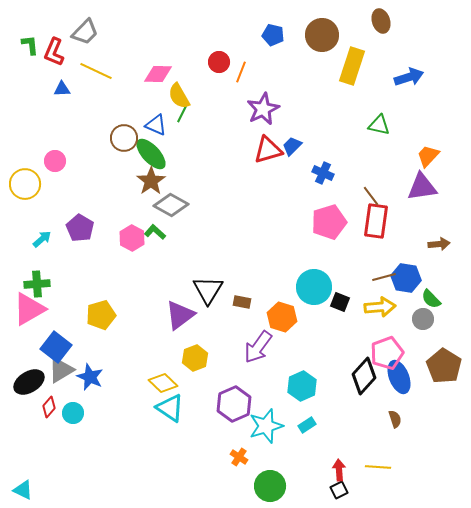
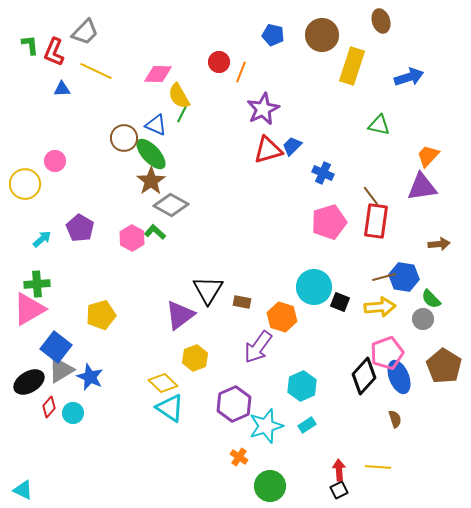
blue hexagon at (406, 278): moved 2 px left, 1 px up
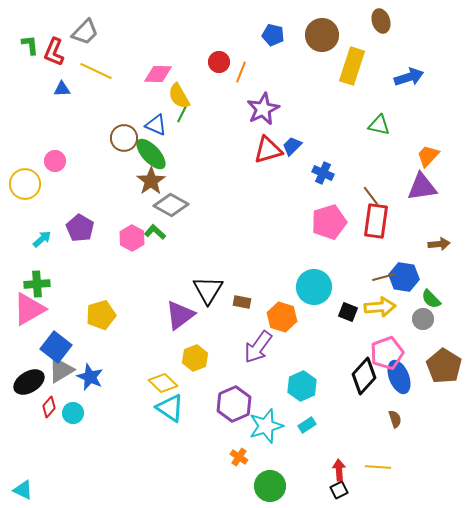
black square at (340, 302): moved 8 px right, 10 px down
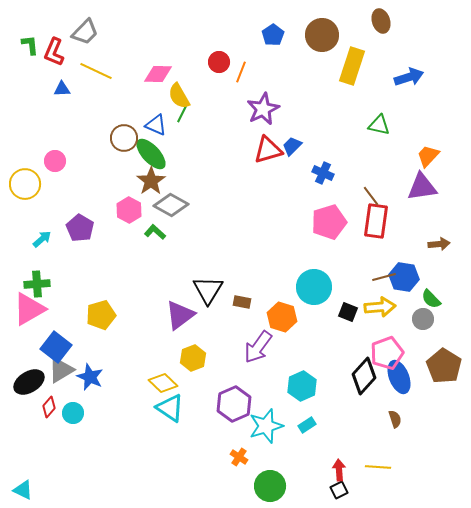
blue pentagon at (273, 35): rotated 25 degrees clockwise
pink hexagon at (132, 238): moved 3 px left, 28 px up
yellow hexagon at (195, 358): moved 2 px left
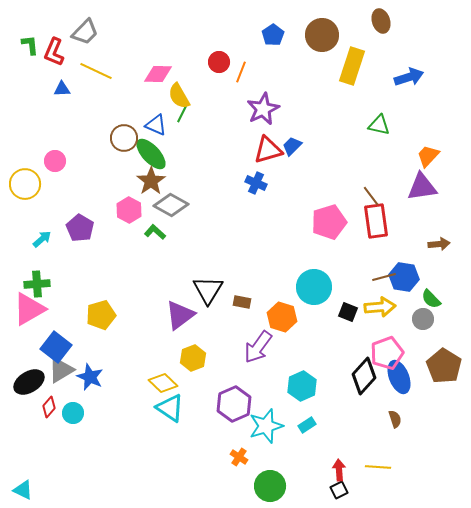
blue cross at (323, 173): moved 67 px left, 10 px down
red rectangle at (376, 221): rotated 16 degrees counterclockwise
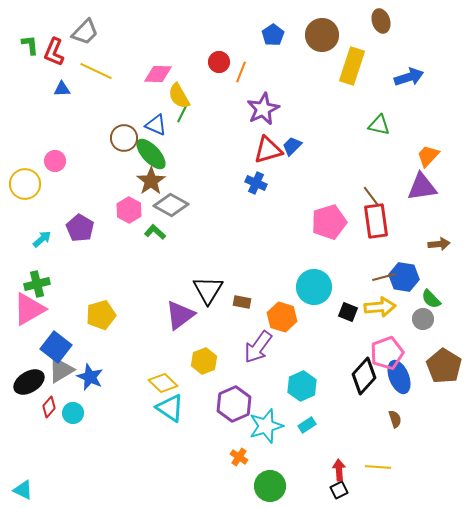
green cross at (37, 284): rotated 10 degrees counterclockwise
yellow hexagon at (193, 358): moved 11 px right, 3 px down
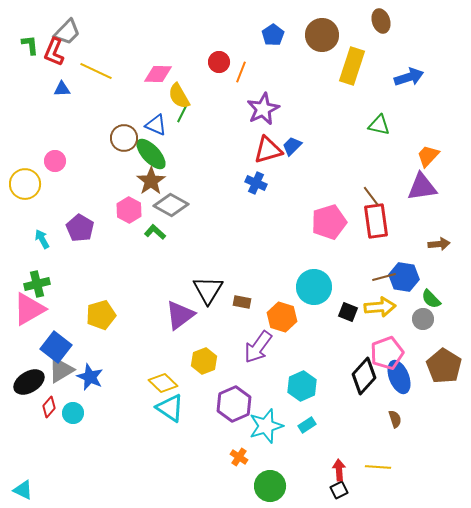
gray trapezoid at (85, 32): moved 18 px left
cyan arrow at (42, 239): rotated 78 degrees counterclockwise
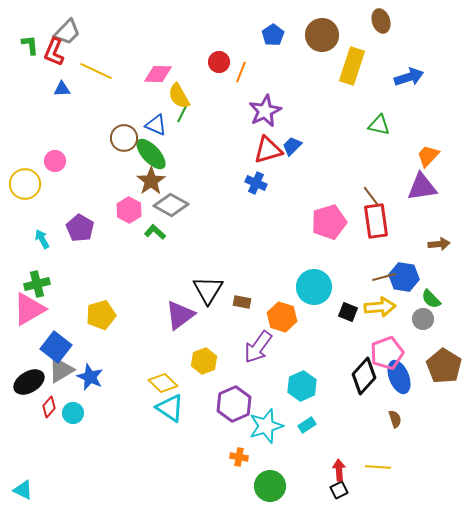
purple star at (263, 109): moved 2 px right, 2 px down
orange cross at (239, 457): rotated 24 degrees counterclockwise
